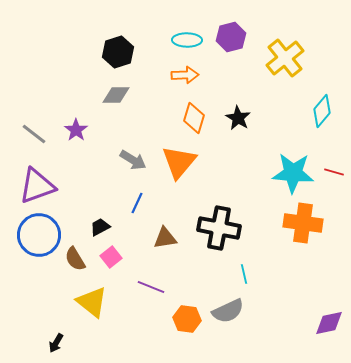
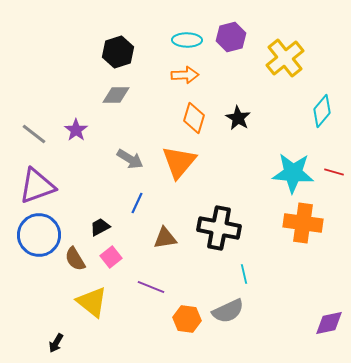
gray arrow: moved 3 px left, 1 px up
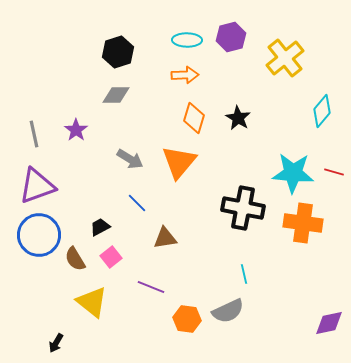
gray line: rotated 40 degrees clockwise
blue line: rotated 70 degrees counterclockwise
black cross: moved 24 px right, 20 px up
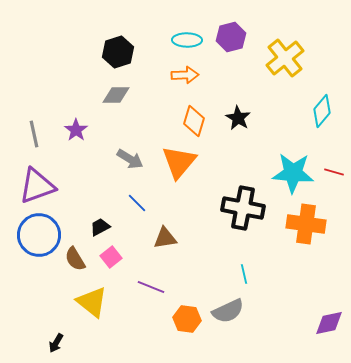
orange diamond: moved 3 px down
orange cross: moved 3 px right, 1 px down
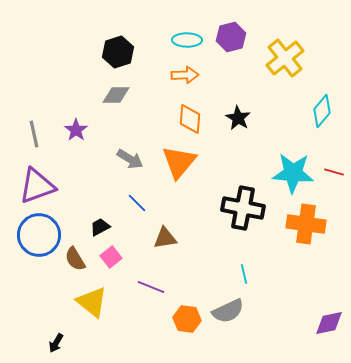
orange diamond: moved 4 px left, 2 px up; rotated 12 degrees counterclockwise
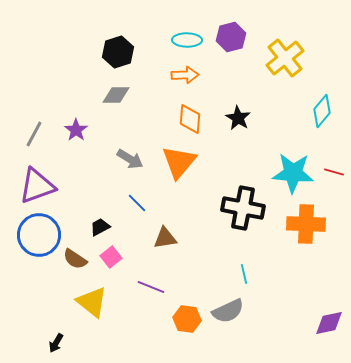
gray line: rotated 40 degrees clockwise
orange cross: rotated 6 degrees counterclockwise
brown semicircle: rotated 25 degrees counterclockwise
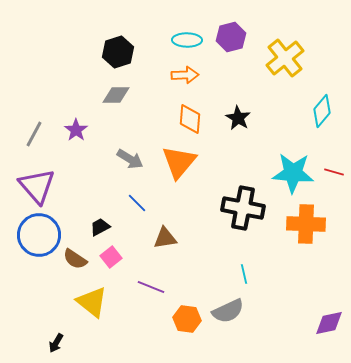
purple triangle: rotated 51 degrees counterclockwise
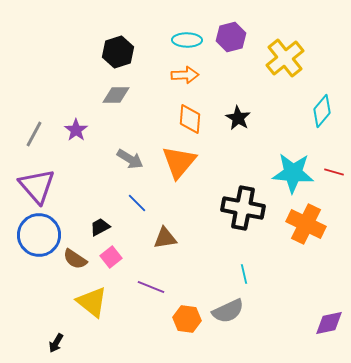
orange cross: rotated 24 degrees clockwise
